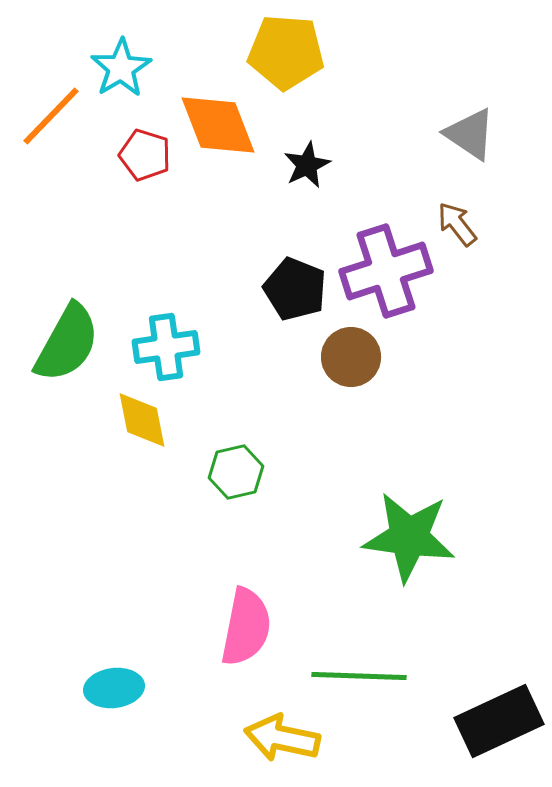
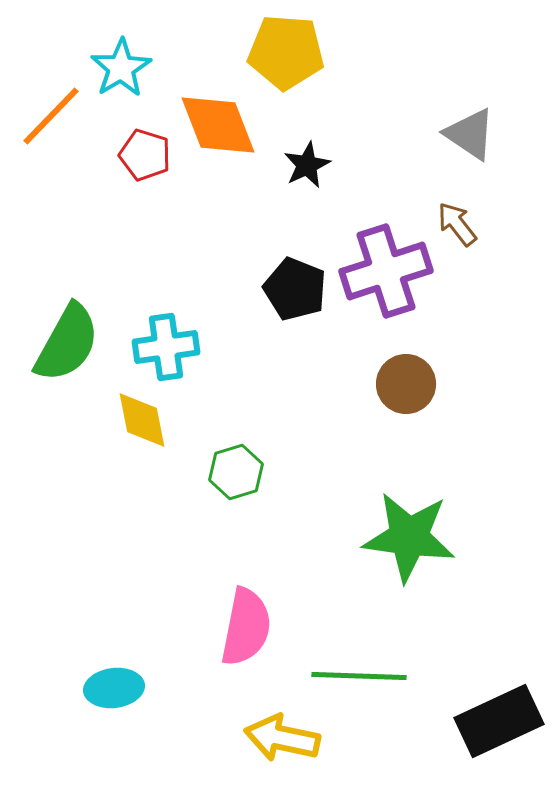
brown circle: moved 55 px right, 27 px down
green hexagon: rotated 4 degrees counterclockwise
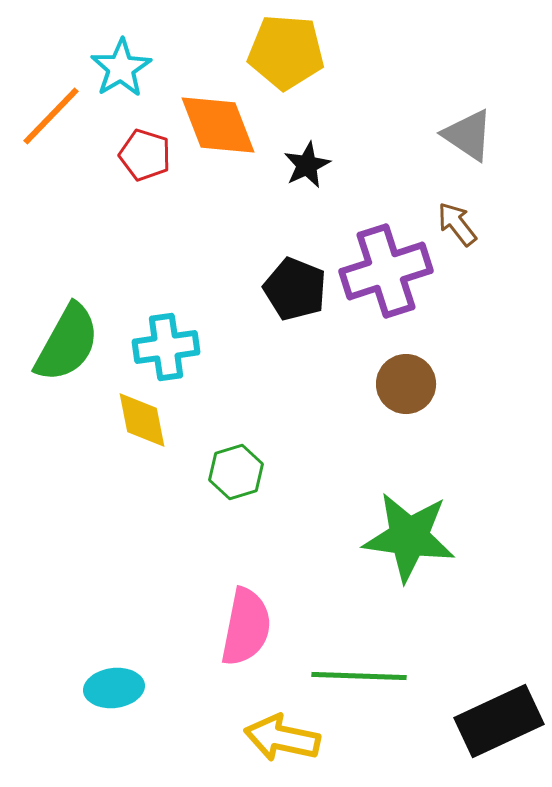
gray triangle: moved 2 px left, 1 px down
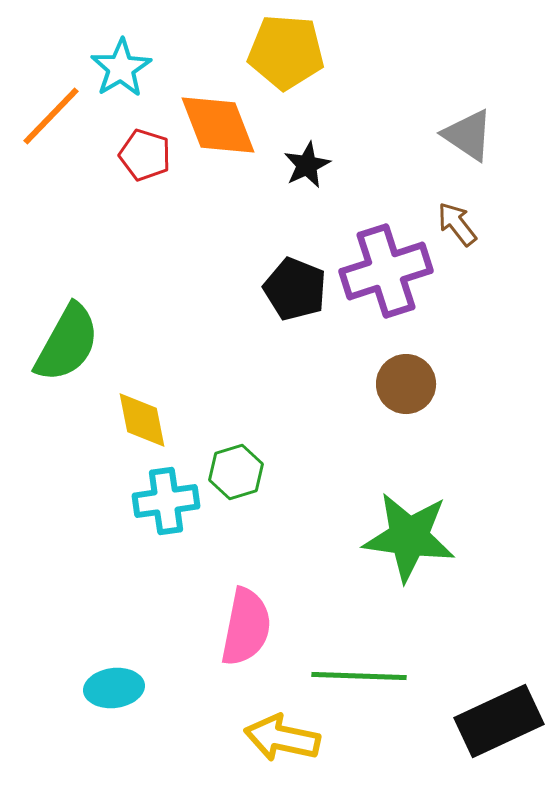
cyan cross: moved 154 px down
